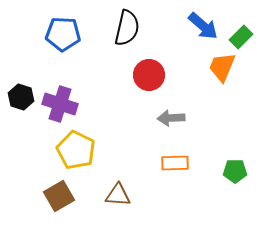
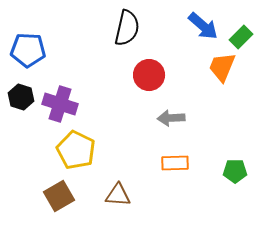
blue pentagon: moved 35 px left, 16 px down
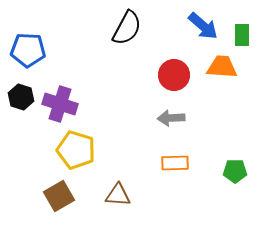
black semicircle: rotated 15 degrees clockwise
green rectangle: moved 1 px right, 2 px up; rotated 45 degrees counterclockwise
orange trapezoid: rotated 72 degrees clockwise
red circle: moved 25 px right
yellow pentagon: rotated 9 degrees counterclockwise
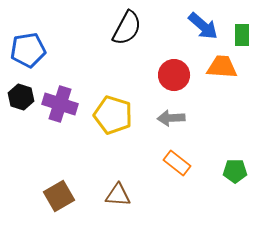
blue pentagon: rotated 12 degrees counterclockwise
yellow pentagon: moved 37 px right, 35 px up
orange rectangle: moved 2 px right; rotated 40 degrees clockwise
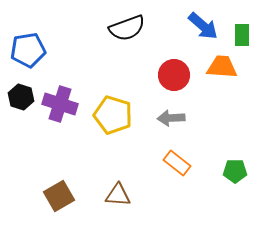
black semicircle: rotated 42 degrees clockwise
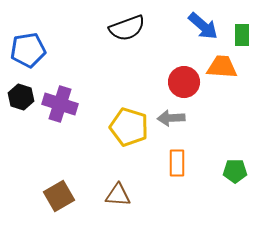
red circle: moved 10 px right, 7 px down
yellow pentagon: moved 16 px right, 12 px down
orange rectangle: rotated 52 degrees clockwise
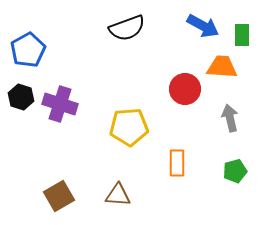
blue arrow: rotated 12 degrees counterclockwise
blue pentagon: rotated 20 degrees counterclockwise
red circle: moved 1 px right, 7 px down
gray arrow: moved 59 px right; rotated 80 degrees clockwise
yellow pentagon: rotated 21 degrees counterclockwise
green pentagon: rotated 15 degrees counterclockwise
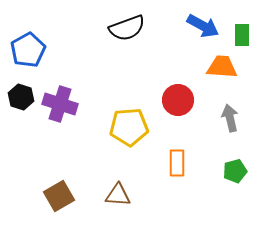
red circle: moved 7 px left, 11 px down
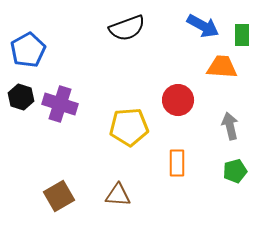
gray arrow: moved 8 px down
